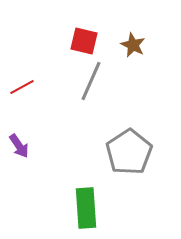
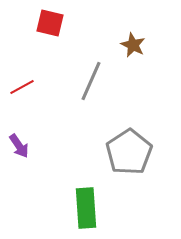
red square: moved 34 px left, 18 px up
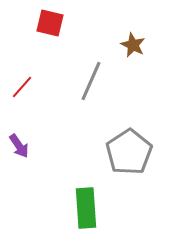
red line: rotated 20 degrees counterclockwise
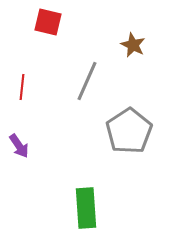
red square: moved 2 px left, 1 px up
gray line: moved 4 px left
red line: rotated 35 degrees counterclockwise
gray pentagon: moved 21 px up
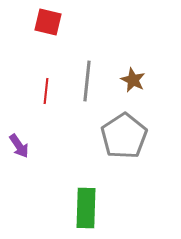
brown star: moved 35 px down
gray line: rotated 18 degrees counterclockwise
red line: moved 24 px right, 4 px down
gray pentagon: moved 5 px left, 5 px down
green rectangle: rotated 6 degrees clockwise
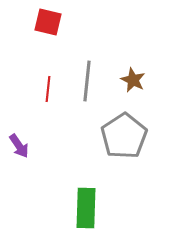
red line: moved 2 px right, 2 px up
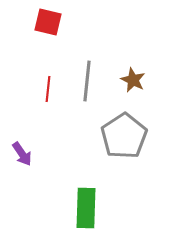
purple arrow: moved 3 px right, 8 px down
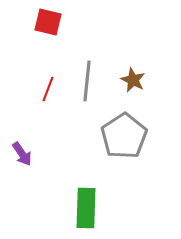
red line: rotated 15 degrees clockwise
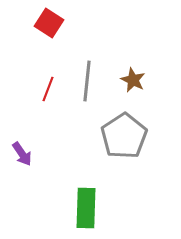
red square: moved 1 px right, 1 px down; rotated 20 degrees clockwise
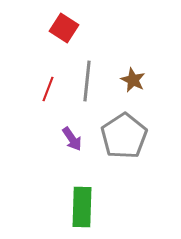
red square: moved 15 px right, 5 px down
purple arrow: moved 50 px right, 15 px up
green rectangle: moved 4 px left, 1 px up
